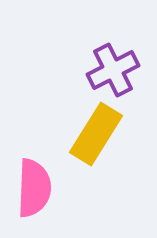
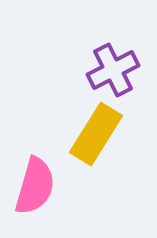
pink semicircle: moved 1 px right, 2 px up; rotated 14 degrees clockwise
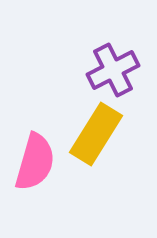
pink semicircle: moved 24 px up
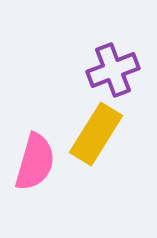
purple cross: rotated 6 degrees clockwise
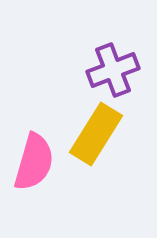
pink semicircle: moved 1 px left
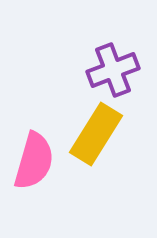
pink semicircle: moved 1 px up
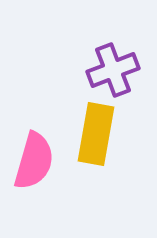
yellow rectangle: rotated 22 degrees counterclockwise
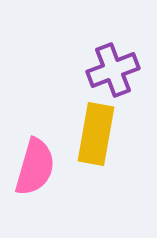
pink semicircle: moved 1 px right, 6 px down
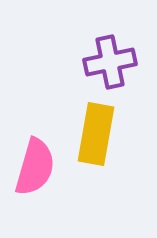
purple cross: moved 3 px left, 8 px up; rotated 9 degrees clockwise
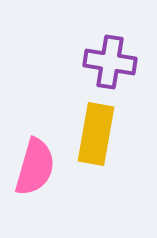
purple cross: rotated 21 degrees clockwise
